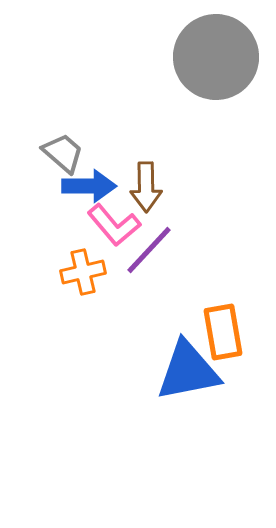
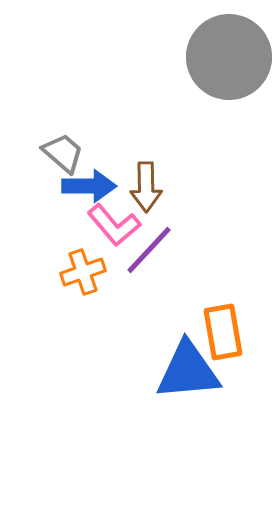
gray circle: moved 13 px right
orange cross: rotated 6 degrees counterclockwise
blue triangle: rotated 6 degrees clockwise
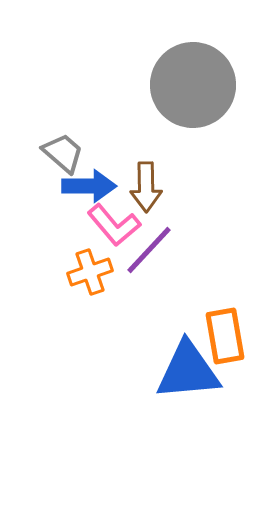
gray circle: moved 36 px left, 28 px down
orange cross: moved 7 px right
orange rectangle: moved 2 px right, 4 px down
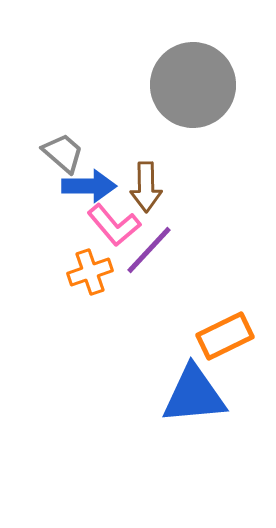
orange rectangle: rotated 74 degrees clockwise
blue triangle: moved 6 px right, 24 px down
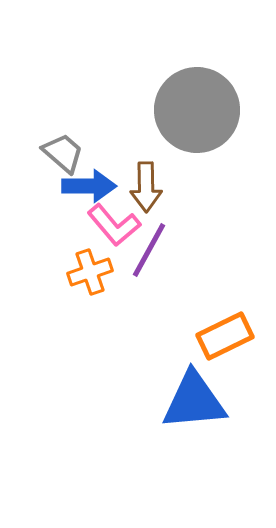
gray circle: moved 4 px right, 25 px down
purple line: rotated 14 degrees counterclockwise
blue triangle: moved 6 px down
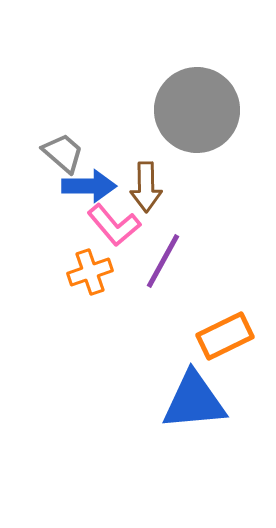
purple line: moved 14 px right, 11 px down
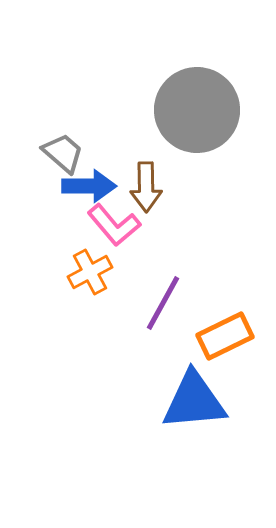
purple line: moved 42 px down
orange cross: rotated 9 degrees counterclockwise
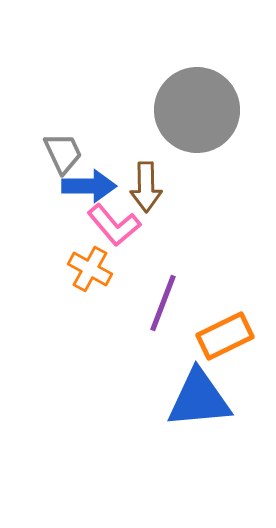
gray trapezoid: rotated 24 degrees clockwise
orange cross: moved 3 px up; rotated 33 degrees counterclockwise
purple line: rotated 8 degrees counterclockwise
blue triangle: moved 5 px right, 2 px up
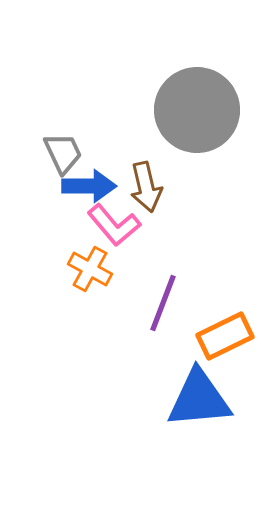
brown arrow: rotated 12 degrees counterclockwise
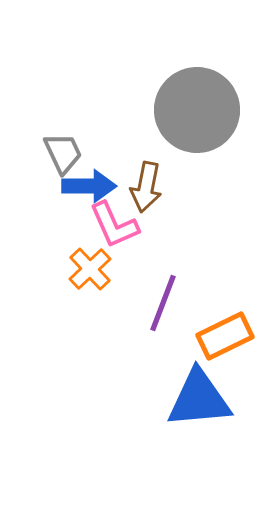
brown arrow: rotated 24 degrees clockwise
pink L-shape: rotated 16 degrees clockwise
orange cross: rotated 18 degrees clockwise
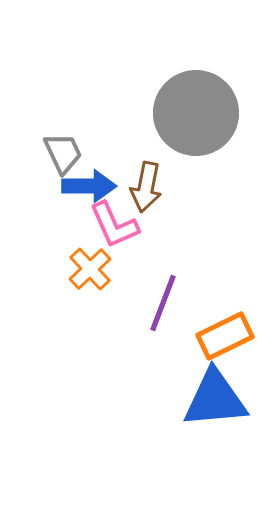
gray circle: moved 1 px left, 3 px down
blue triangle: moved 16 px right
